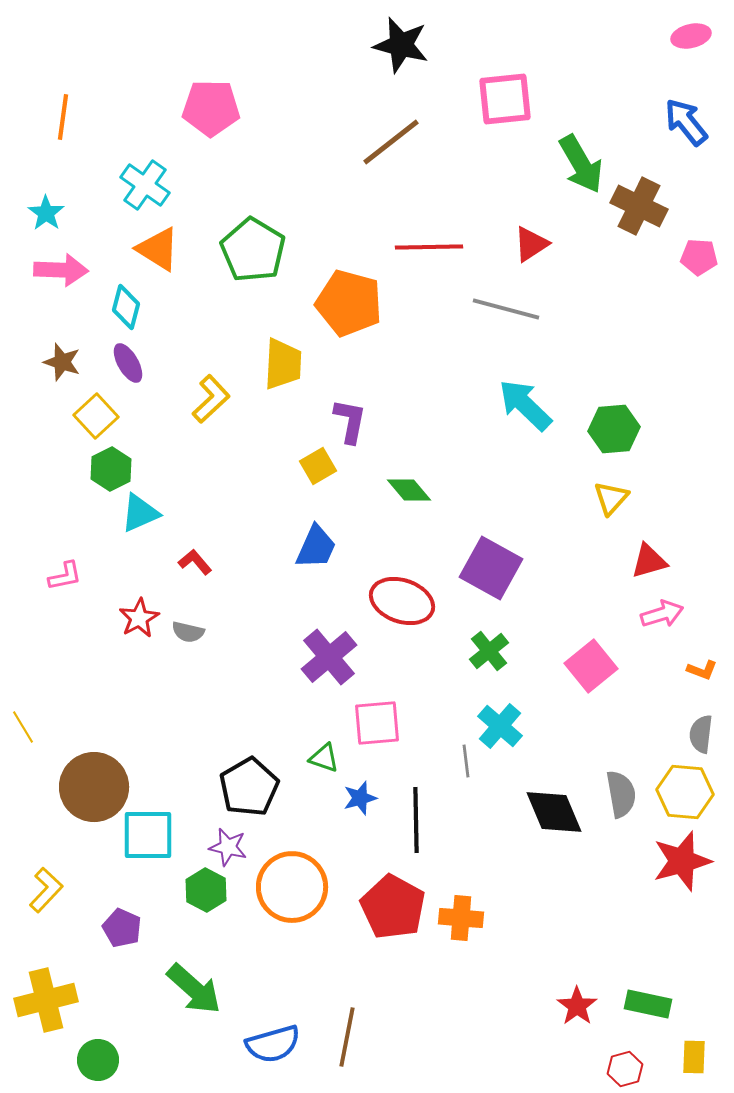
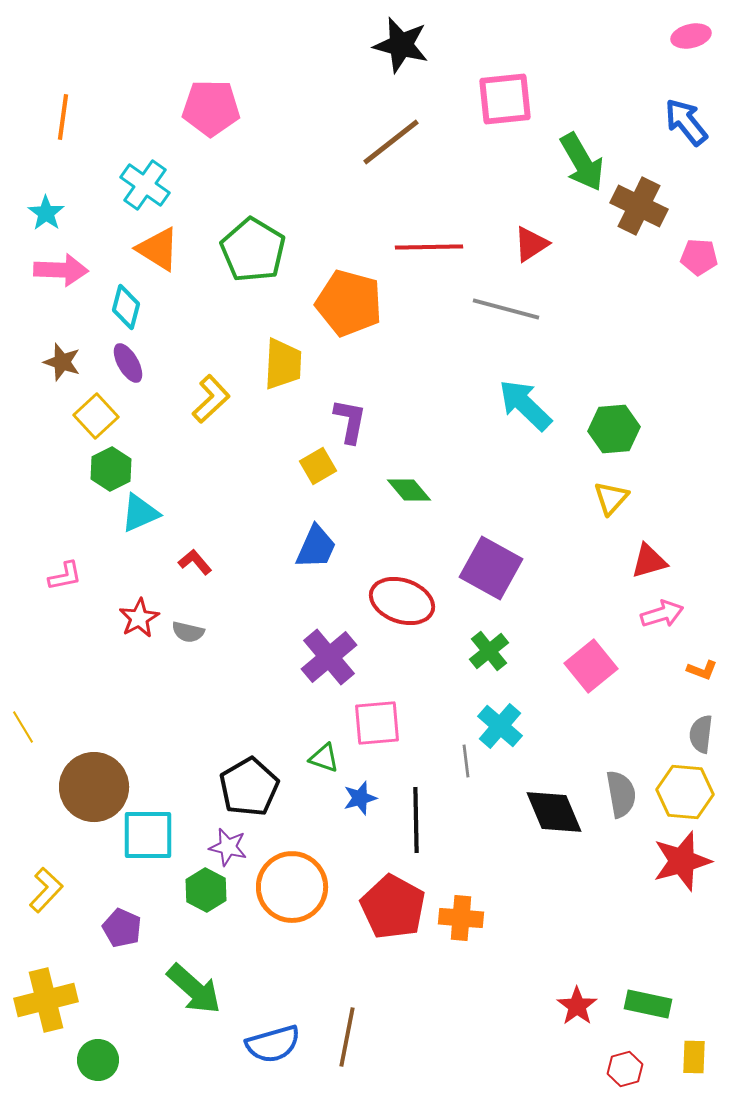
green arrow at (581, 164): moved 1 px right, 2 px up
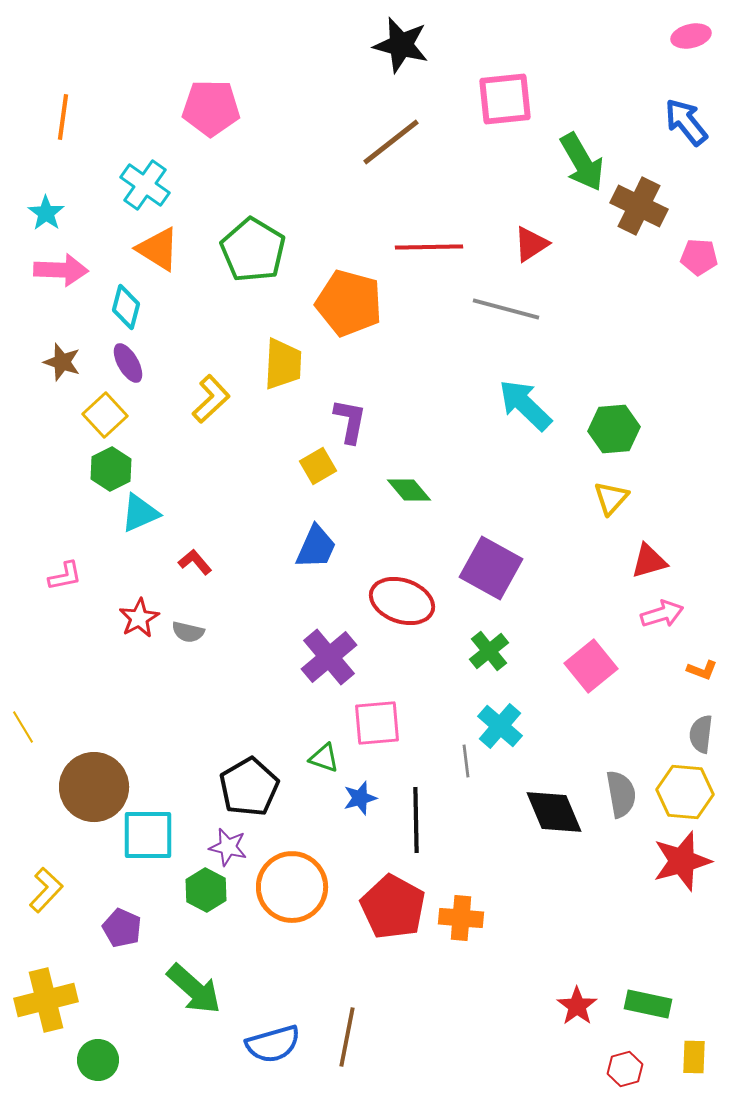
yellow square at (96, 416): moved 9 px right, 1 px up
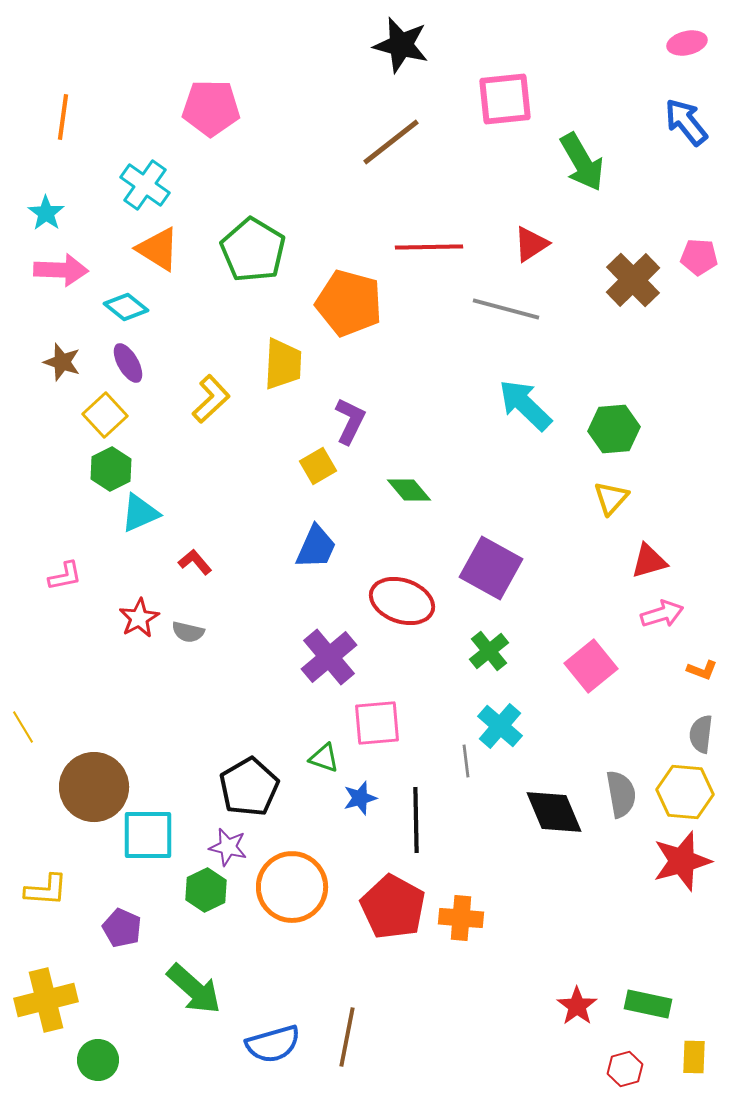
pink ellipse at (691, 36): moved 4 px left, 7 px down
brown cross at (639, 206): moved 6 px left, 74 px down; rotated 20 degrees clockwise
cyan diamond at (126, 307): rotated 66 degrees counterclockwise
purple L-shape at (350, 421): rotated 15 degrees clockwise
yellow L-shape at (46, 890): rotated 51 degrees clockwise
green hexagon at (206, 890): rotated 6 degrees clockwise
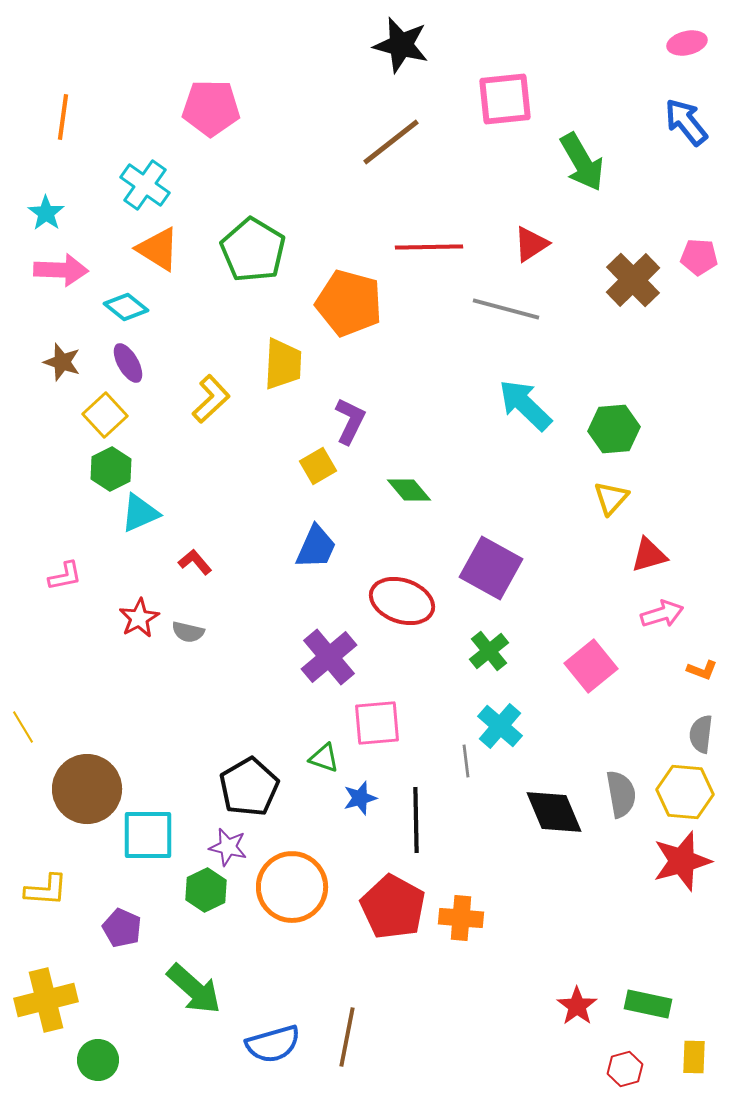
red triangle at (649, 561): moved 6 px up
brown circle at (94, 787): moved 7 px left, 2 px down
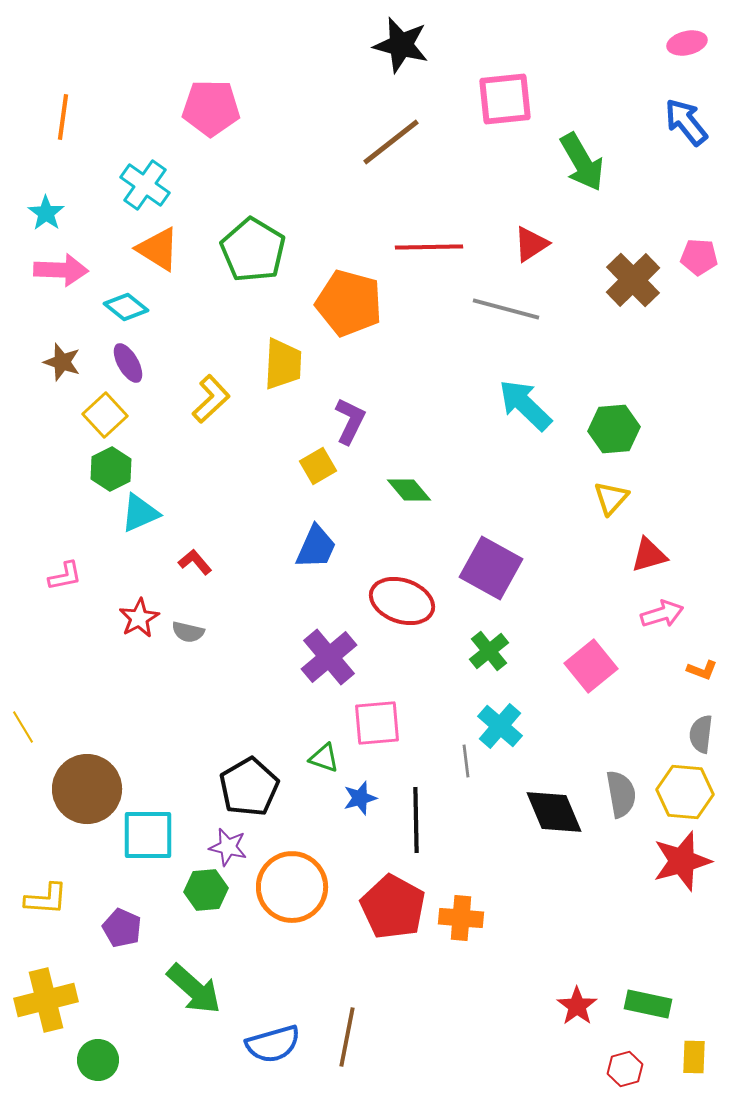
yellow L-shape at (46, 890): moved 9 px down
green hexagon at (206, 890): rotated 21 degrees clockwise
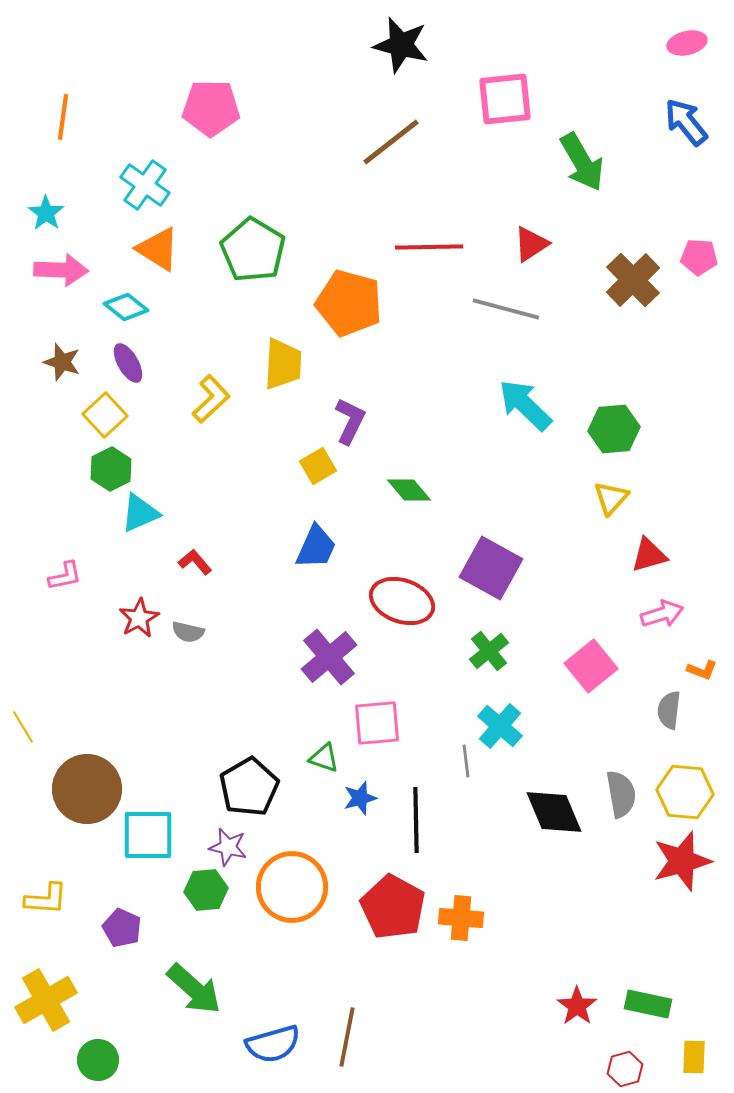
gray semicircle at (701, 734): moved 32 px left, 24 px up
yellow cross at (46, 1000): rotated 16 degrees counterclockwise
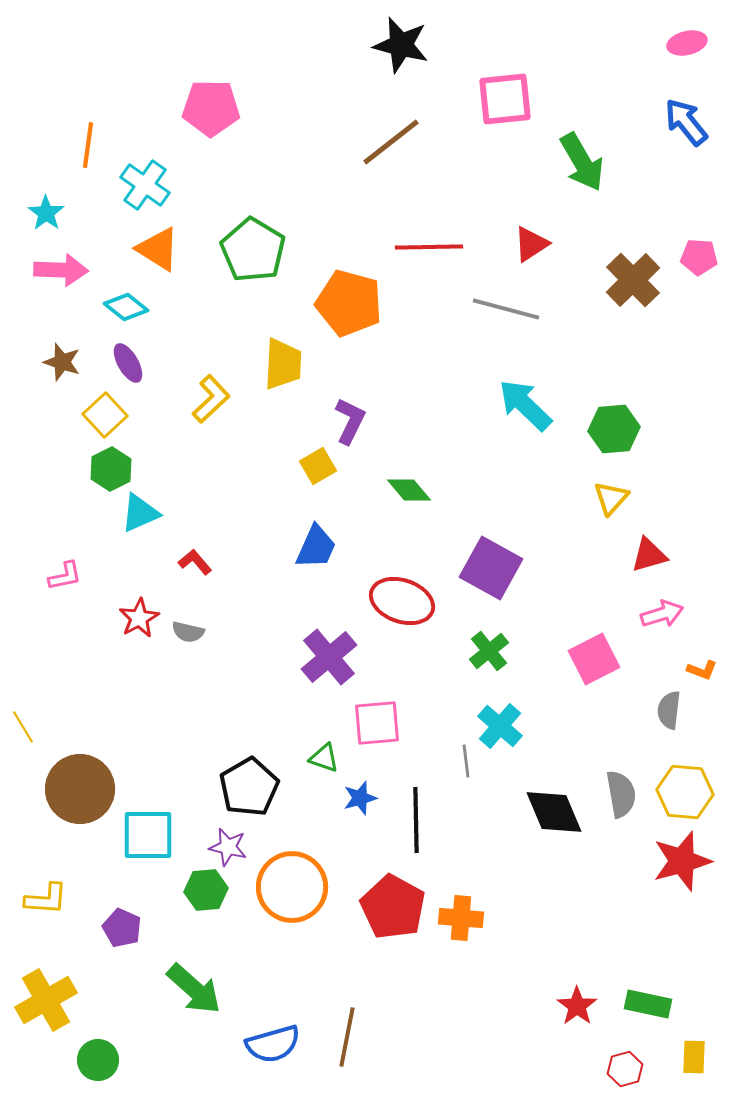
orange line at (63, 117): moved 25 px right, 28 px down
pink square at (591, 666): moved 3 px right, 7 px up; rotated 12 degrees clockwise
brown circle at (87, 789): moved 7 px left
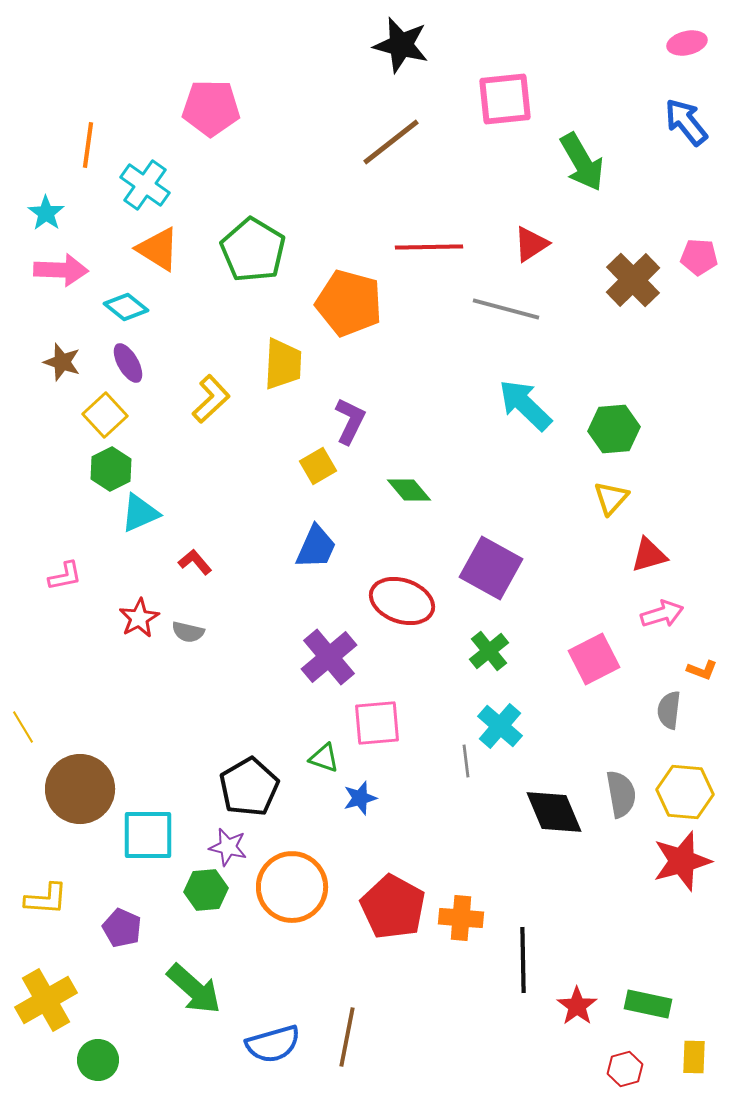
black line at (416, 820): moved 107 px right, 140 px down
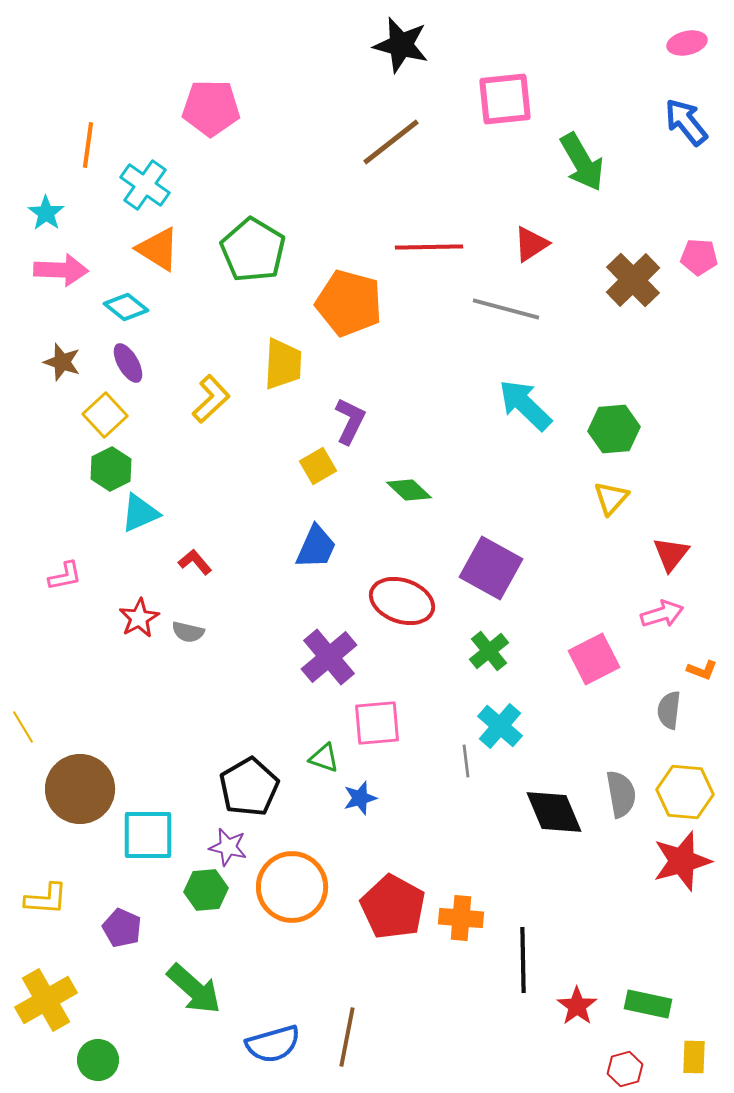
green diamond at (409, 490): rotated 6 degrees counterclockwise
red triangle at (649, 555): moved 22 px right, 1 px up; rotated 36 degrees counterclockwise
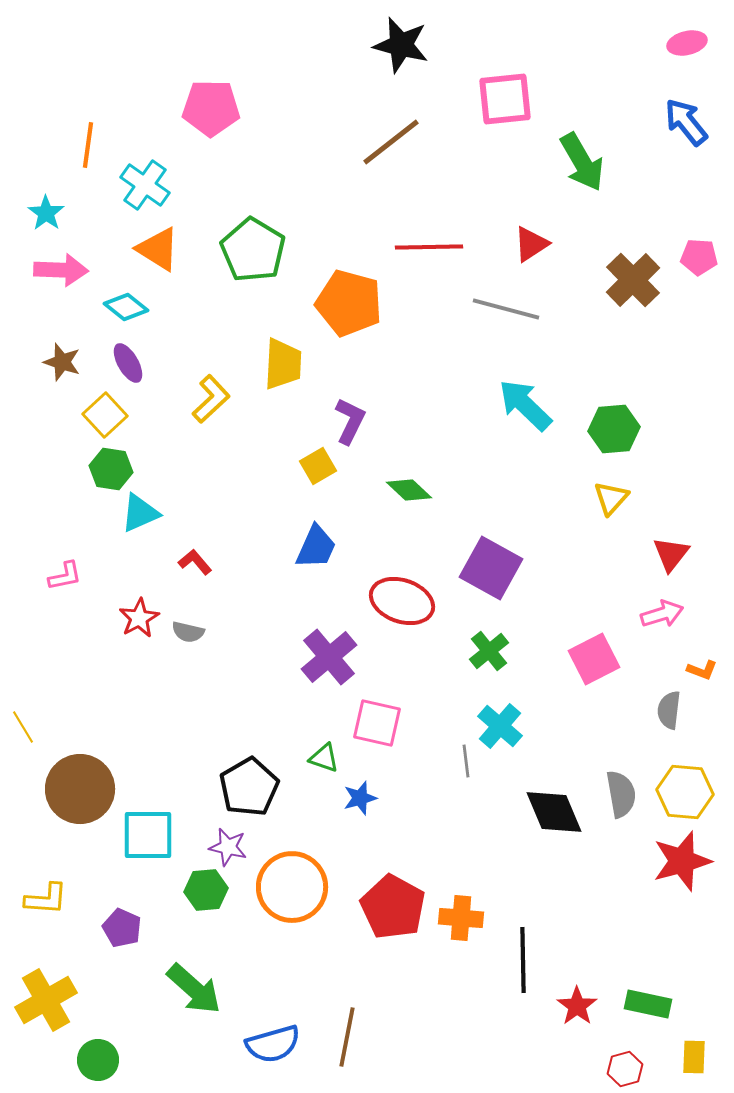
green hexagon at (111, 469): rotated 24 degrees counterclockwise
pink square at (377, 723): rotated 18 degrees clockwise
